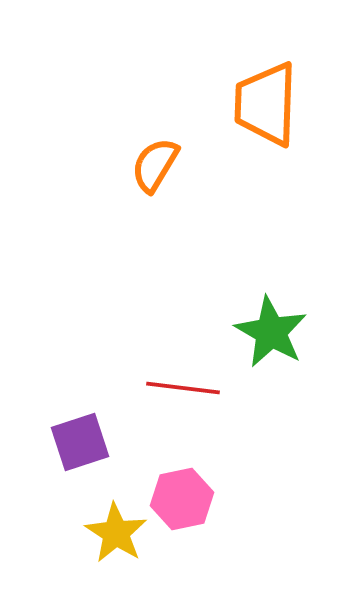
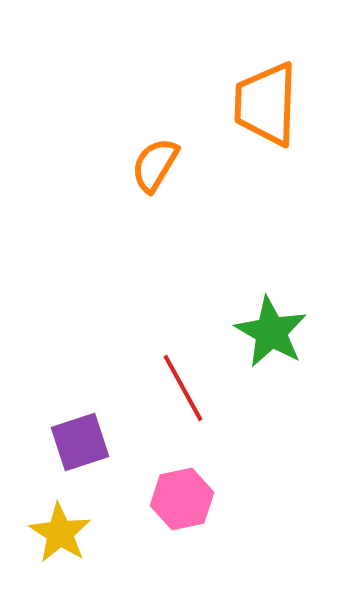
red line: rotated 54 degrees clockwise
yellow star: moved 56 px left
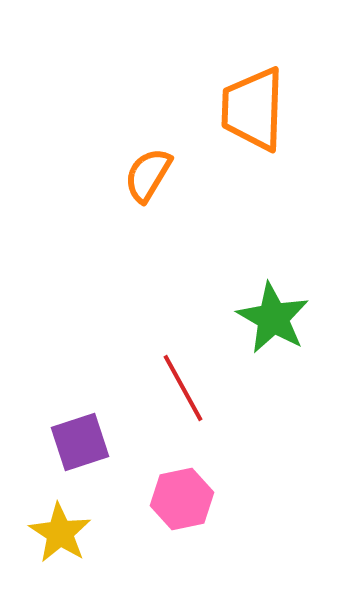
orange trapezoid: moved 13 px left, 5 px down
orange semicircle: moved 7 px left, 10 px down
green star: moved 2 px right, 14 px up
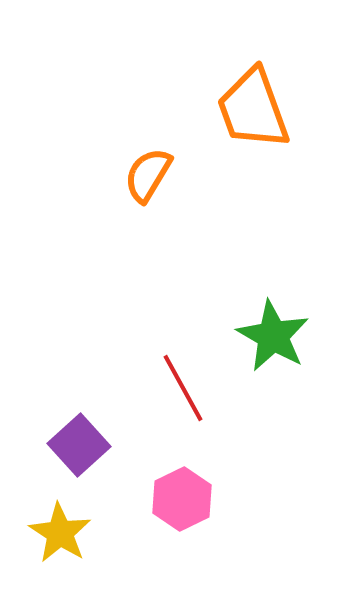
orange trapezoid: rotated 22 degrees counterclockwise
green star: moved 18 px down
purple square: moved 1 px left, 3 px down; rotated 24 degrees counterclockwise
pink hexagon: rotated 14 degrees counterclockwise
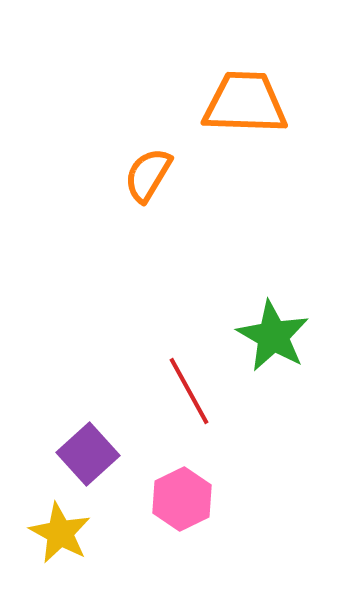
orange trapezoid: moved 8 px left, 6 px up; rotated 112 degrees clockwise
red line: moved 6 px right, 3 px down
purple square: moved 9 px right, 9 px down
yellow star: rotated 4 degrees counterclockwise
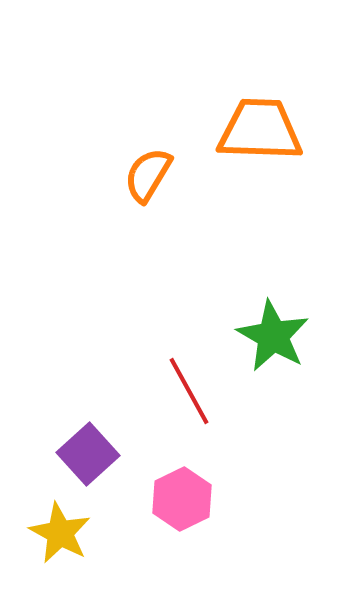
orange trapezoid: moved 15 px right, 27 px down
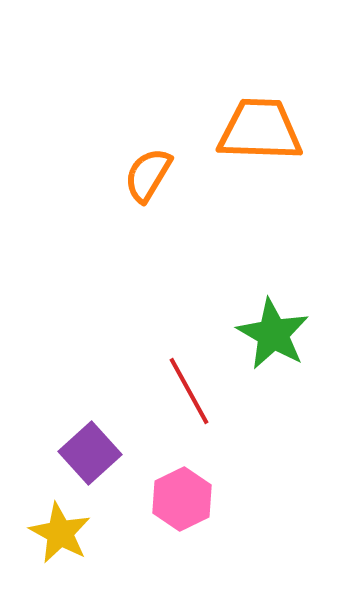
green star: moved 2 px up
purple square: moved 2 px right, 1 px up
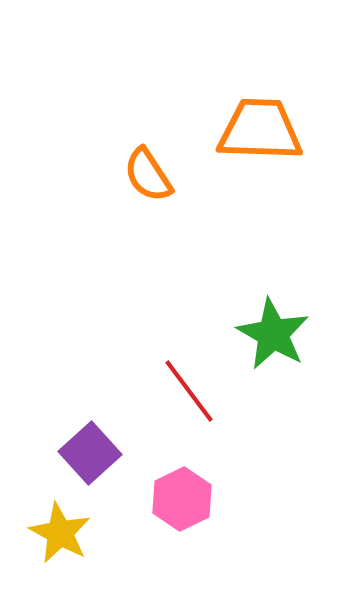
orange semicircle: rotated 64 degrees counterclockwise
red line: rotated 8 degrees counterclockwise
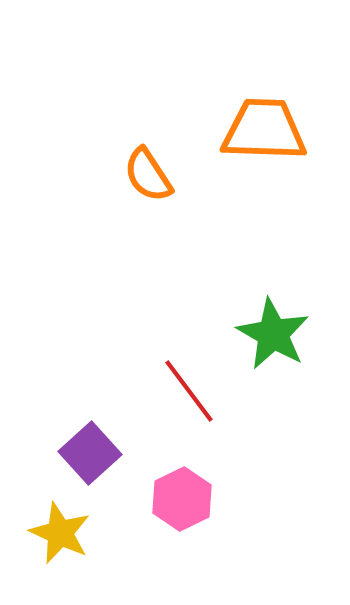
orange trapezoid: moved 4 px right
yellow star: rotated 4 degrees counterclockwise
